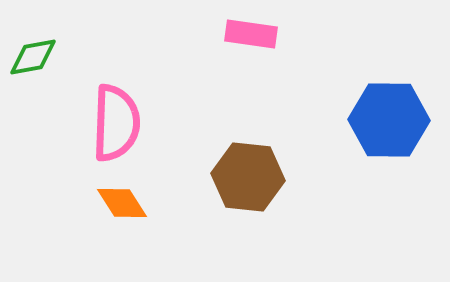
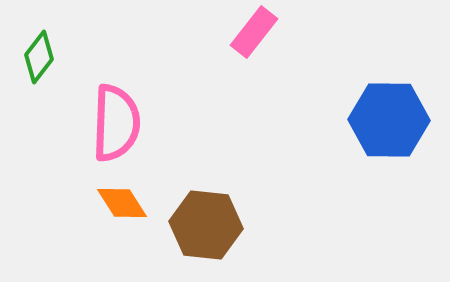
pink rectangle: moved 3 px right, 2 px up; rotated 60 degrees counterclockwise
green diamond: moved 6 px right; rotated 42 degrees counterclockwise
brown hexagon: moved 42 px left, 48 px down
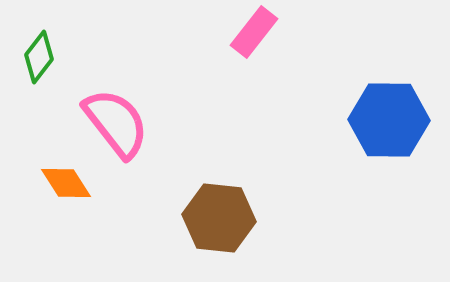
pink semicircle: rotated 40 degrees counterclockwise
orange diamond: moved 56 px left, 20 px up
brown hexagon: moved 13 px right, 7 px up
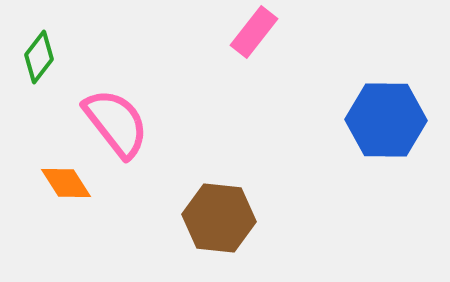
blue hexagon: moved 3 px left
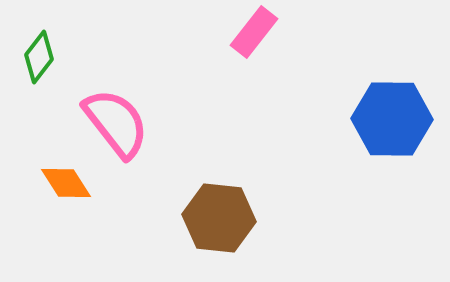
blue hexagon: moved 6 px right, 1 px up
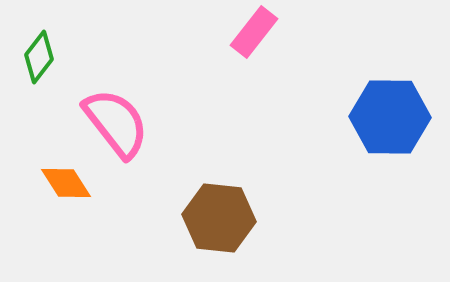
blue hexagon: moved 2 px left, 2 px up
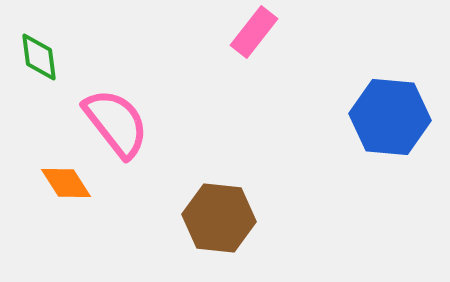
green diamond: rotated 45 degrees counterclockwise
blue hexagon: rotated 4 degrees clockwise
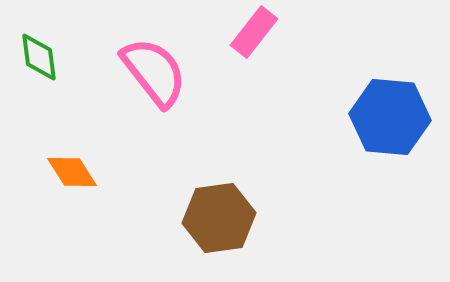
pink semicircle: moved 38 px right, 51 px up
orange diamond: moved 6 px right, 11 px up
brown hexagon: rotated 14 degrees counterclockwise
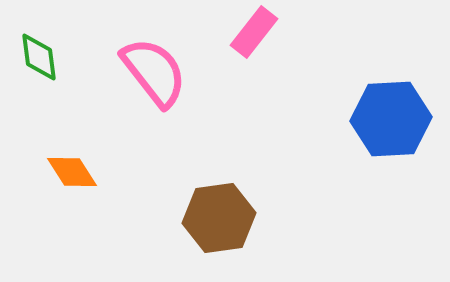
blue hexagon: moved 1 px right, 2 px down; rotated 8 degrees counterclockwise
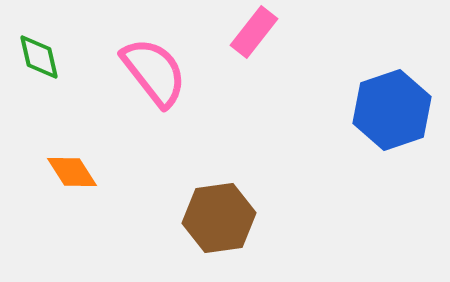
green diamond: rotated 6 degrees counterclockwise
blue hexagon: moved 1 px right, 9 px up; rotated 16 degrees counterclockwise
